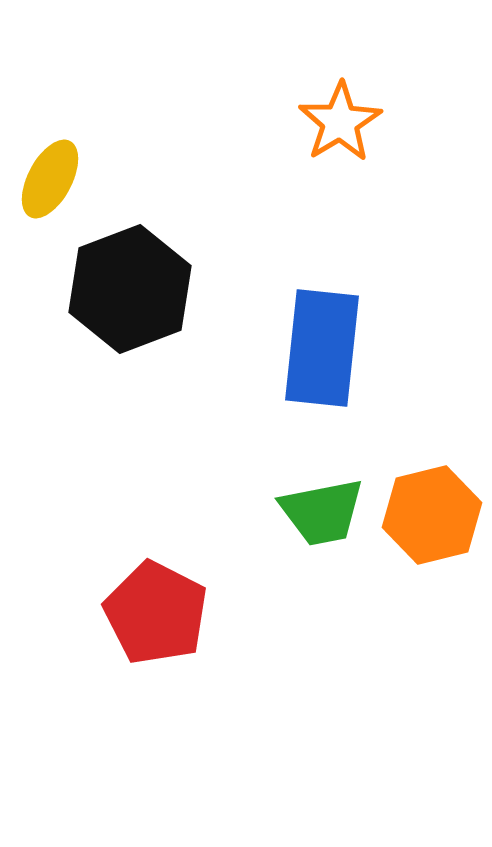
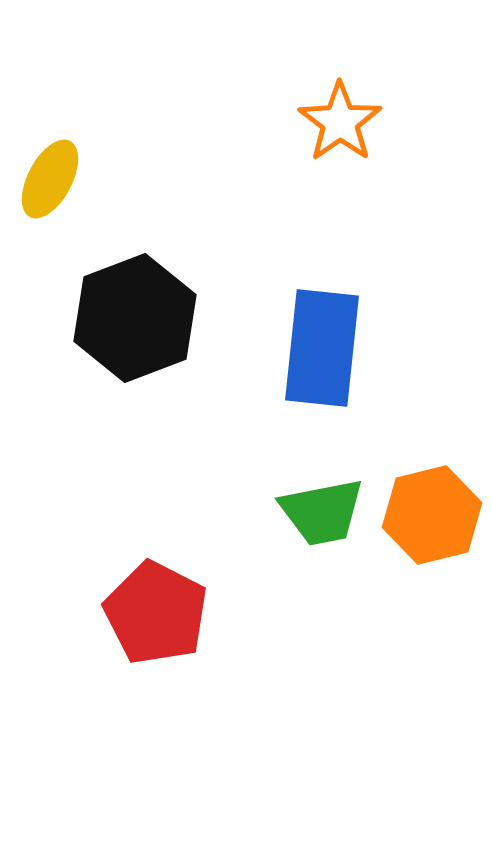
orange star: rotated 4 degrees counterclockwise
black hexagon: moved 5 px right, 29 px down
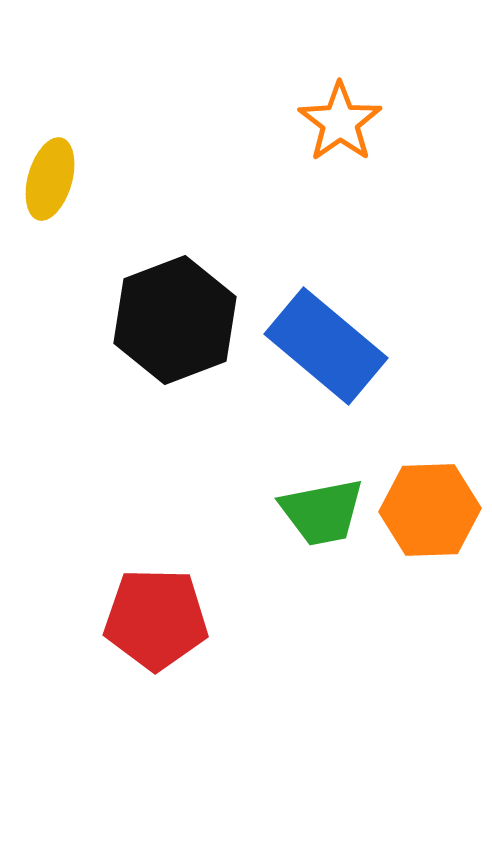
yellow ellipse: rotated 12 degrees counterclockwise
black hexagon: moved 40 px right, 2 px down
blue rectangle: moved 4 px right, 2 px up; rotated 56 degrees counterclockwise
orange hexagon: moved 2 px left, 5 px up; rotated 12 degrees clockwise
red pentagon: moved 6 px down; rotated 26 degrees counterclockwise
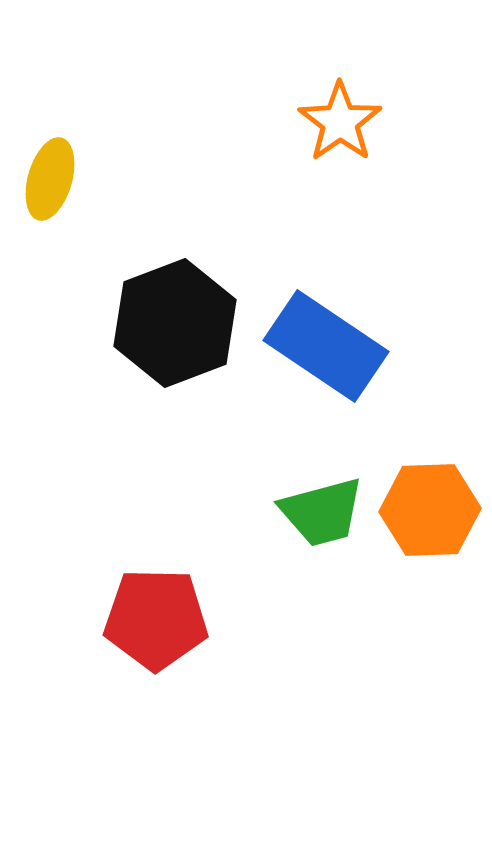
black hexagon: moved 3 px down
blue rectangle: rotated 6 degrees counterclockwise
green trapezoid: rotated 4 degrees counterclockwise
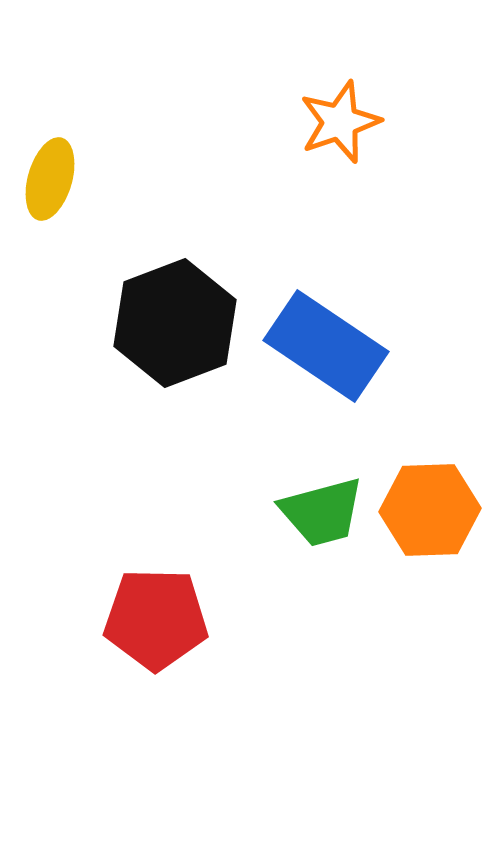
orange star: rotated 16 degrees clockwise
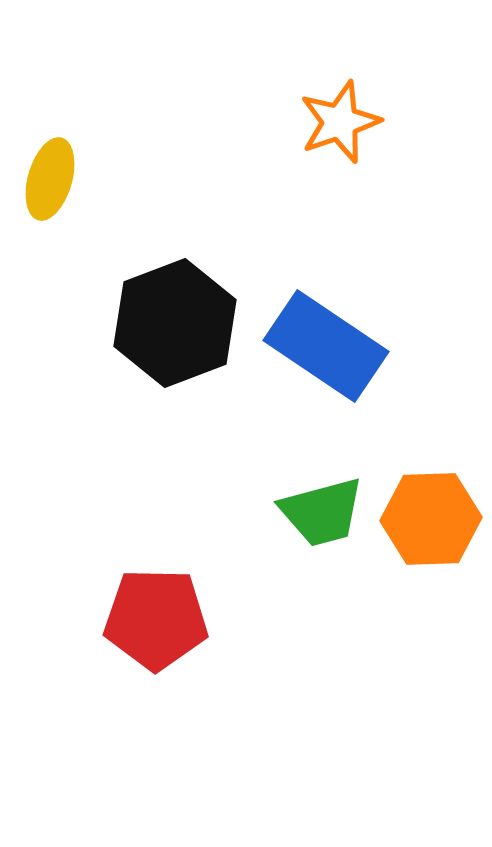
orange hexagon: moved 1 px right, 9 px down
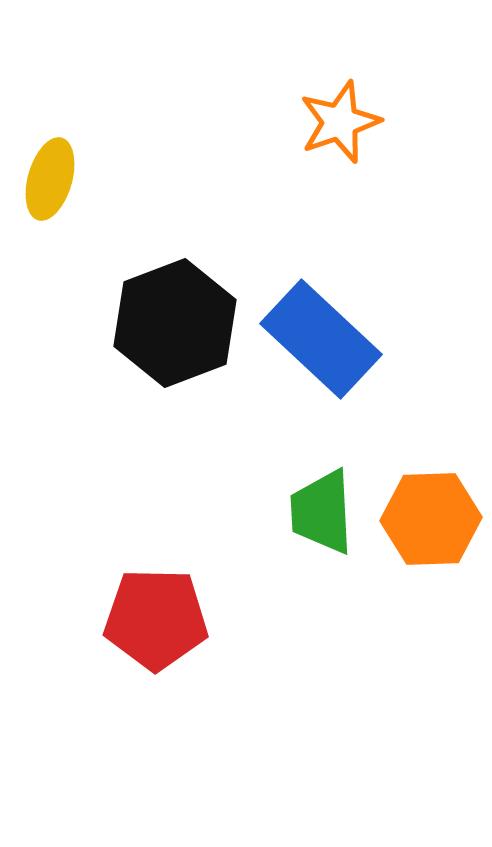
blue rectangle: moved 5 px left, 7 px up; rotated 9 degrees clockwise
green trapezoid: rotated 102 degrees clockwise
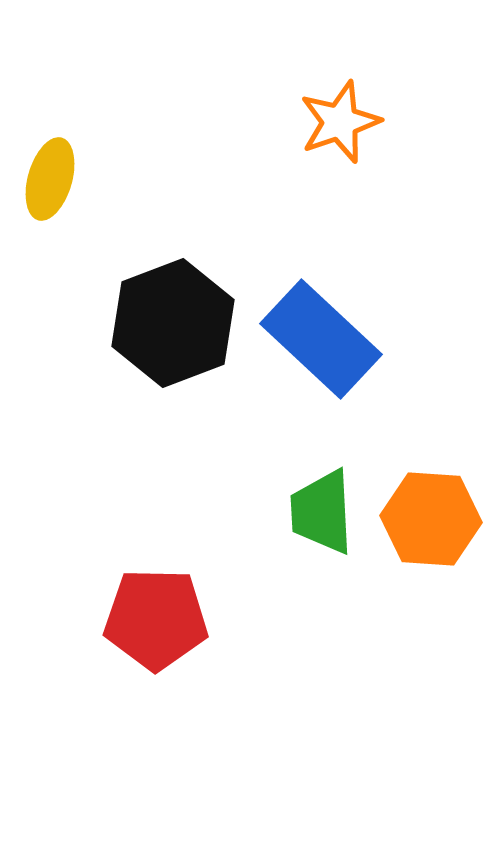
black hexagon: moved 2 px left
orange hexagon: rotated 6 degrees clockwise
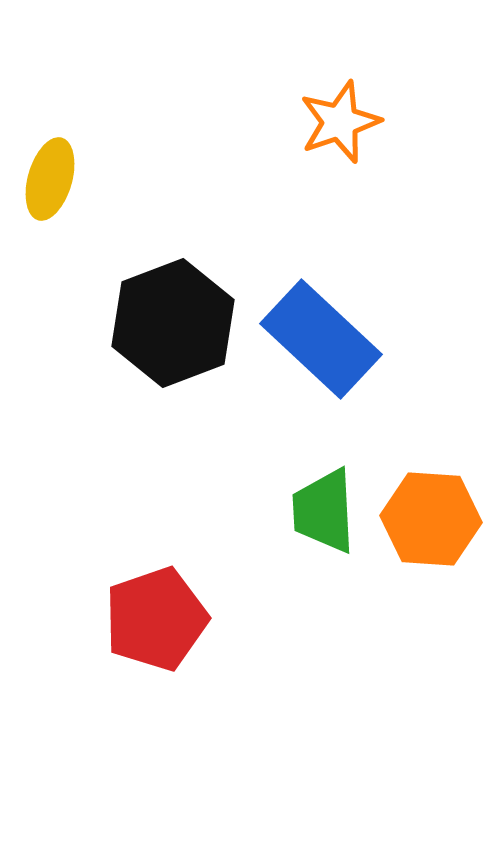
green trapezoid: moved 2 px right, 1 px up
red pentagon: rotated 20 degrees counterclockwise
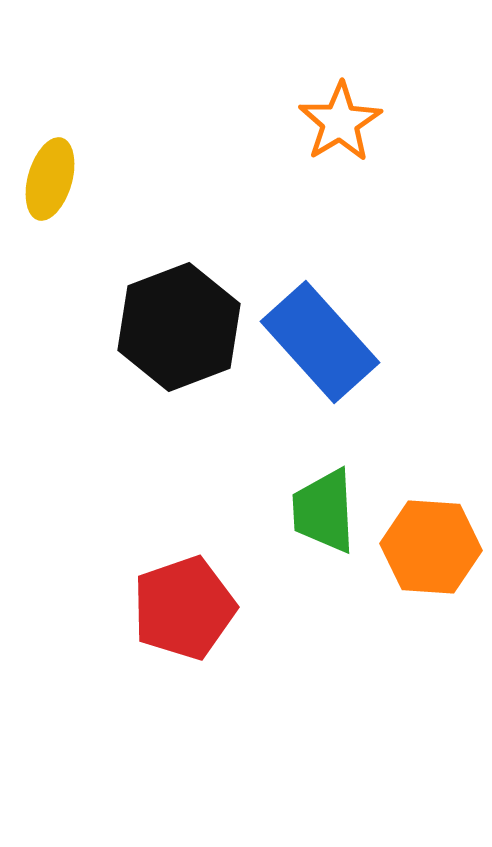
orange star: rotated 12 degrees counterclockwise
black hexagon: moved 6 px right, 4 px down
blue rectangle: moved 1 px left, 3 px down; rotated 5 degrees clockwise
orange hexagon: moved 28 px down
red pentagon: moved 28 px right, 11 px up
